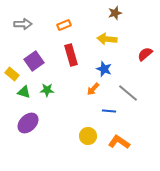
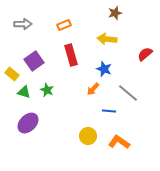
green star: rotated 24 degrees clockwise
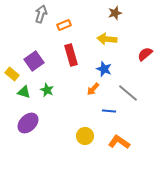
gray arrow: moved 18 px right, 10 px up; rotated 72 degrees counterclockwise
yellow circle: moved 3 px left
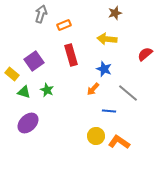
yellow circle: moved 11 px right
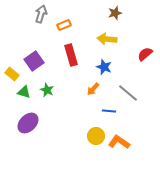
blue star: moved 2 px up
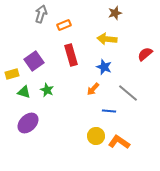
yellow rectangle: rotated 56 degrees counterclockwise
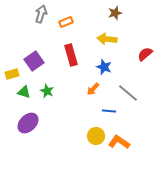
orange rectangle: moved 2 px right, 3 px up
green star: moved 1 px down
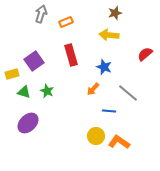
yellow arrow: moved 2 px right, 4 px up
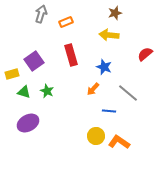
purple ellipse: rotated 15 degrees clockwise
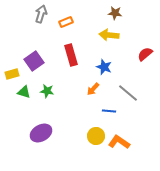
brown star: rotated 24 degrees clockwise
green star: rotated 16 degrees counterclockwise
purple ellipse: moved 13 px right, 10 px down
